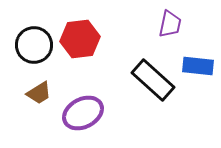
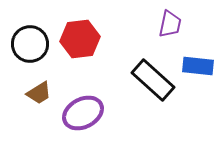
black circle: moved 4 px left, 1 px up
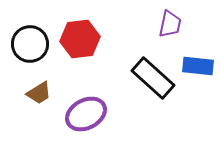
black rectangle: moved 2 px up
purple ellipse: moved 3 px right, 1 px down
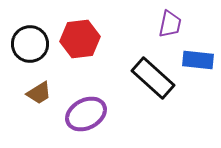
blue rectangle: moved 6 px up
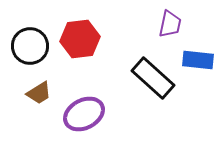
black circle: moved 2 px down
purple ellipse: moved 2 px left
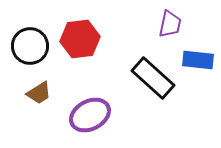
purple ellipse: moved 6 px right, 1 px down
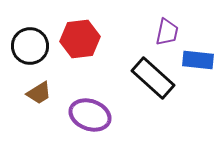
purple trapezoid: moved 3 px left, 8 px down
purple ellipse: rotated 48 degrees clockwise
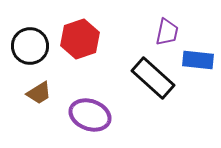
red hexagon: rotated 12 degrees counterclockwise
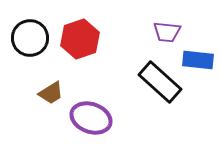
purple trapezoid: rotated 84 degrees clockwise
black circle: moved 8 px up
black rectangle: moved 7 px right, 4 px down
brown trapezoid: moved 12 px right
purple ellipse: moved 1 px right, 3 px down
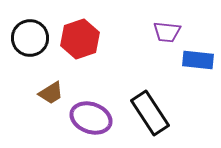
black rectangle: moved 10 px left, 31 px down; rotated 15 degrees clockwise
